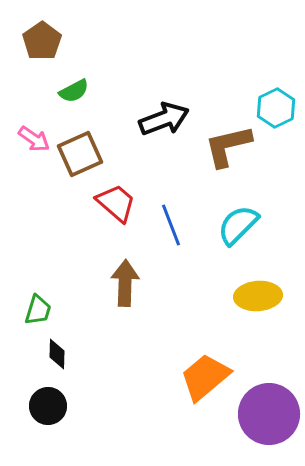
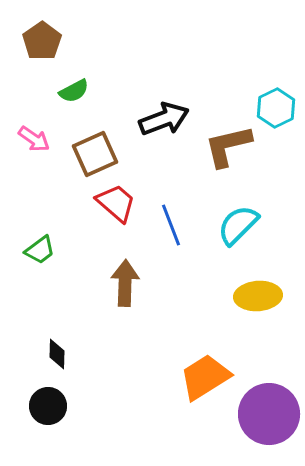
brown square: moved 15 px right
green trapezoid: moved 2 px right, 60 px up; rotated 36 degrees clockwise
orange trapezoid: rotated 8 degrees clockwise
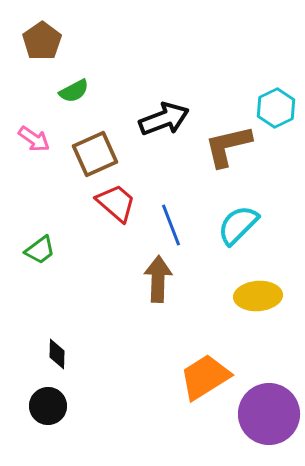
brown arrow: moved 33 px right, 4 px up
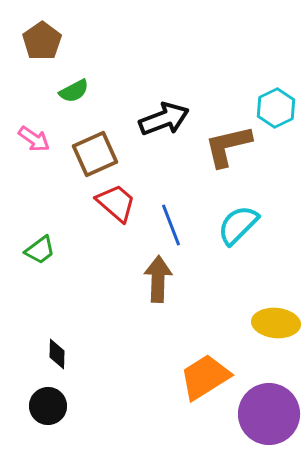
yellow ellipse: moved 18 px right, 27 px down; rotated 9 degrees clockwise
